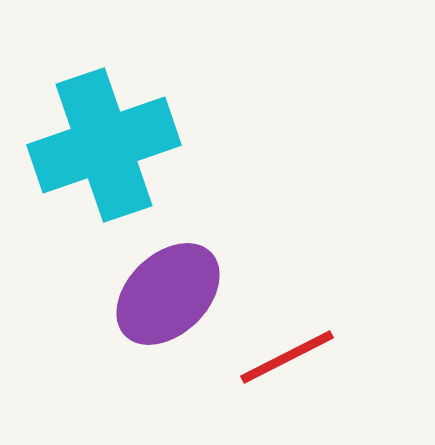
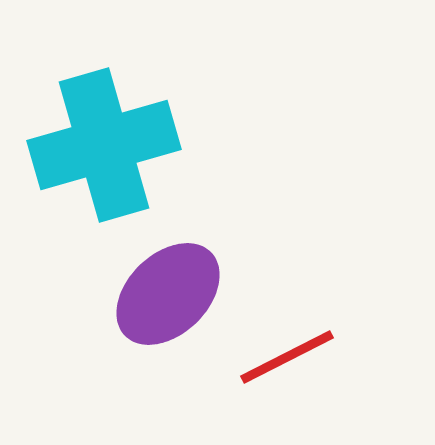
cyan cross: rotated 3 degrees clockwise
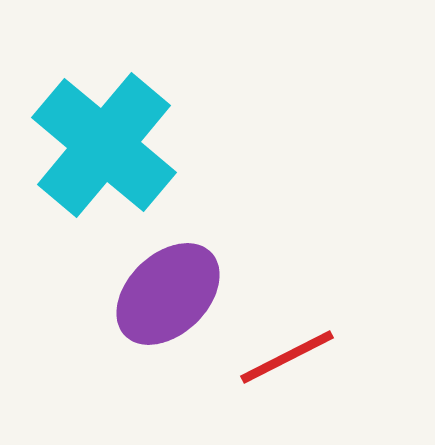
cyan cross: rotated 34 degrees counterclockwise
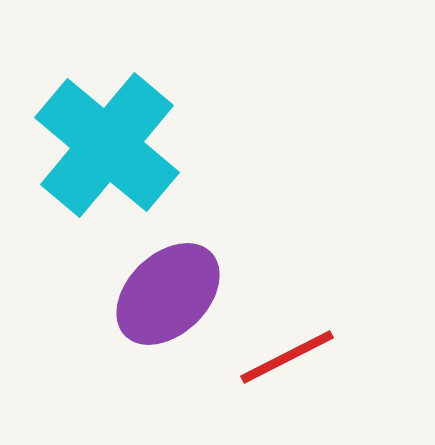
cyan cross: moved 3 px right
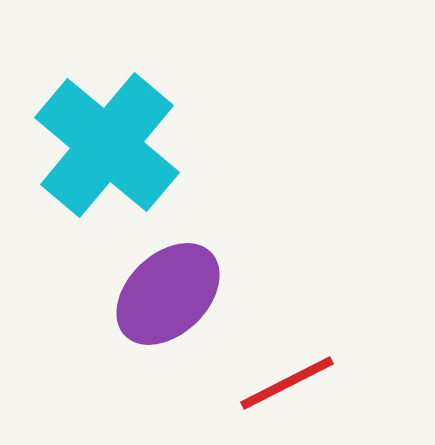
red line: moved 26 px down
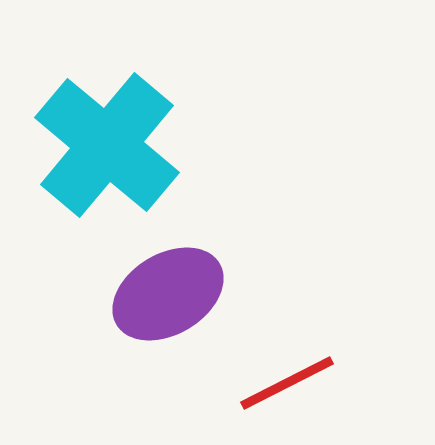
purple ellipse: rotated 13 degrees clockwise
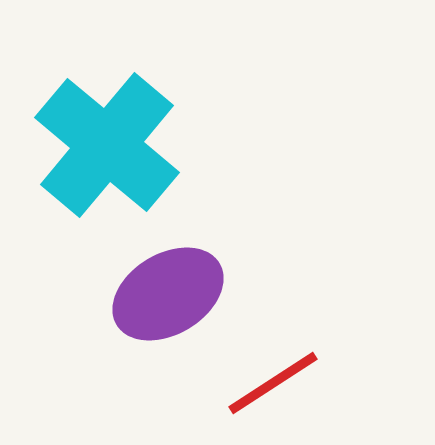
red line: moved 14 px left; rotated 6 degrees counterclockwise
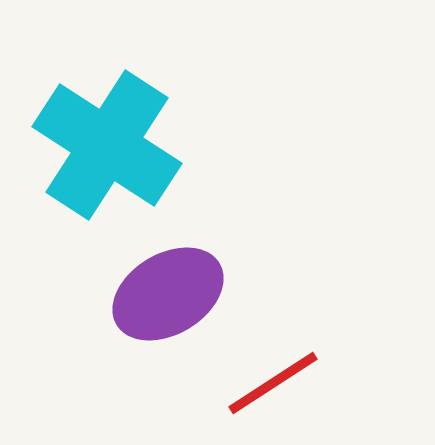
cyan cross: rotated 7 degrees counterclockwise
